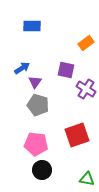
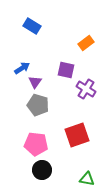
blue rectangle: rotated 30 degrees clockwise
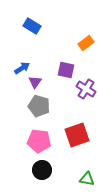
gray pentagon: moved 1 px right, 1 px down
pink pentagon: moved 3 px right, 3 px up
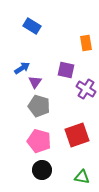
orange rectangle: rotated 63 degrees counterclockwise
pink pentagon: rotated 10 degrees clockwise
green triangle: moved 5 px left, 2 px up
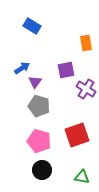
purple square: rotated 24 degrees counterclockwise
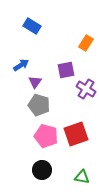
orange rectangle: rotated 42 degrees clockwise
blue arrow: moved 1 px left, 3 px up
gray pentagon: moved 1 px up
red square: moved 1 px left, 1 px up
pink pentagon: moved 7 px right, 5 px up
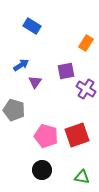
purple square: moved 1 px down
gray pentagon: moved 25 px left, 5 px down
red square: moved 1 px right, 1 px down
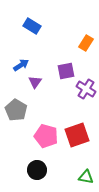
gray pentagon: moved 2 px right; rotated 15 degrees clockwise
black circle: moved 5 px left
green triangle: moved 4 px right
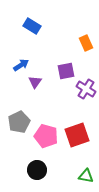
orange rectangle: rotated 56 degrees counterclockwise
gray pentagon: moved 3 px right, 12 px down; rotated 15 degrees clockwise
green triangle: moved 1 px up
